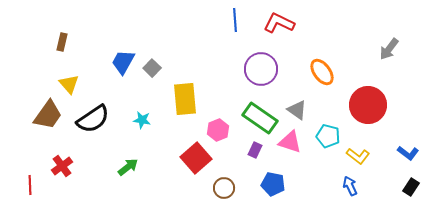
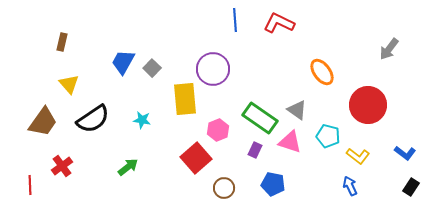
purple circle: moved 48 px left
brown trapezoid: moved 5 px left, 7 px down
blue L-shape: moved 3 px left
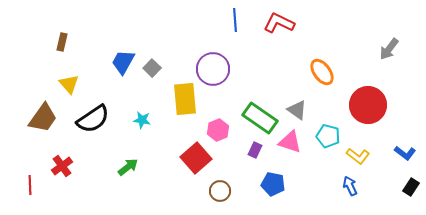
brown trapezoid: moved 4 px up
brown circle: moved 4 px left, 3 px down
